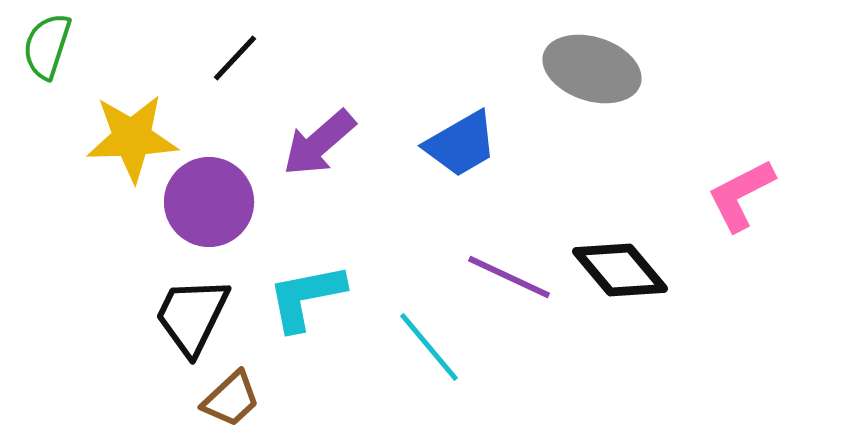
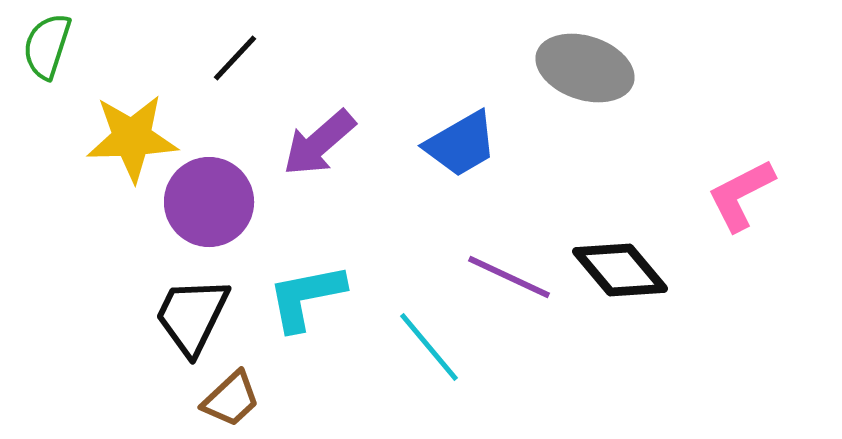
gray ellipse: moved 7 px left, 1 px up
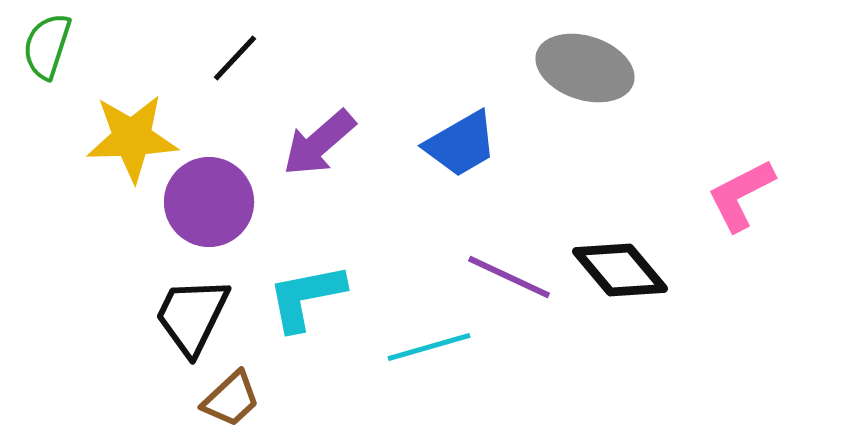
cyan line: rotated 66 degrees counterclockwise
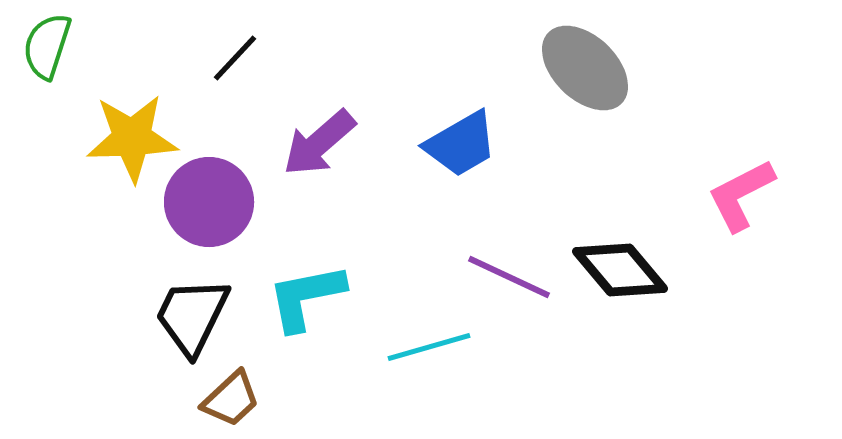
gray ellipse: rotated 26 degrees clockwise
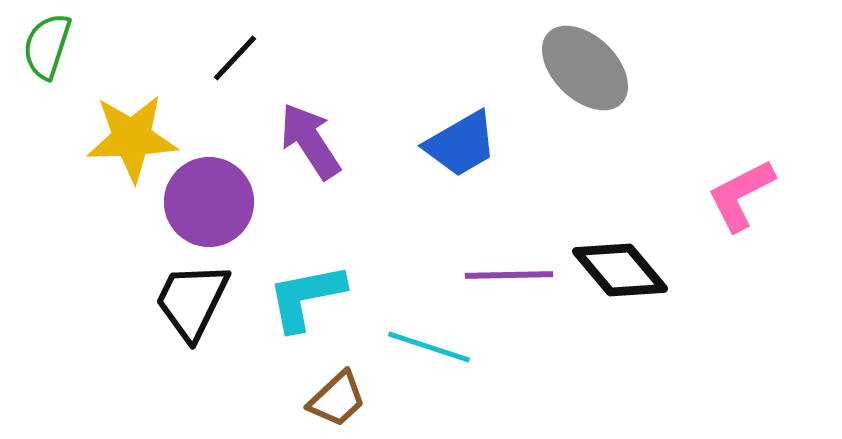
purple arrow: moved 9 px left, 2 px up; rotated 98 degrees clockwise
purple line: moved 2 px up; rotated 26 degrees counterclockwise
black trapezoid: moved 15 px up
cyan line: rotated 34 degrees clockwise
brown trapezoid: moved 106 px right
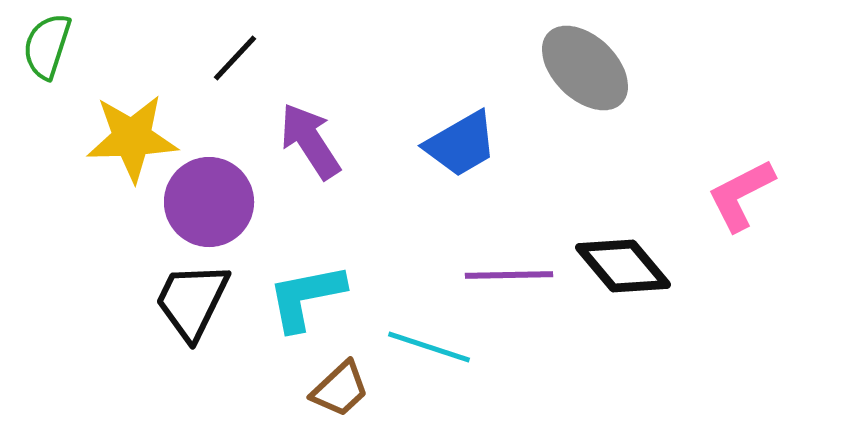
black diamond: moved 3 px right, 4 px up
brown trapezoid: moved 3 px right, 10 px up
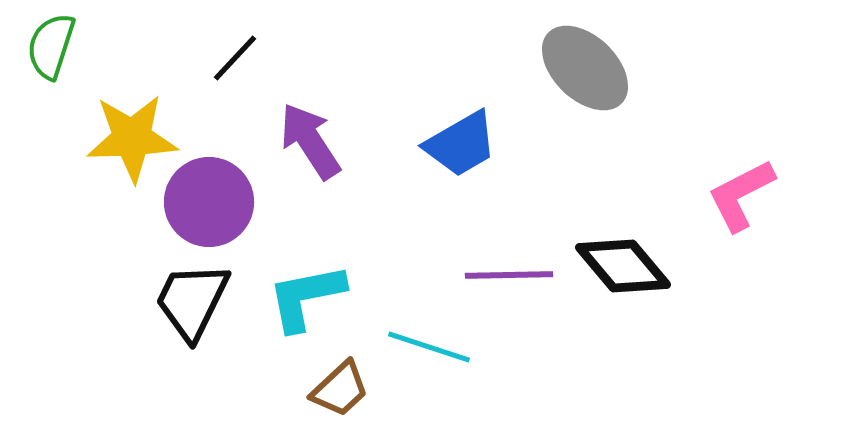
green semicircle: moved 4 px right
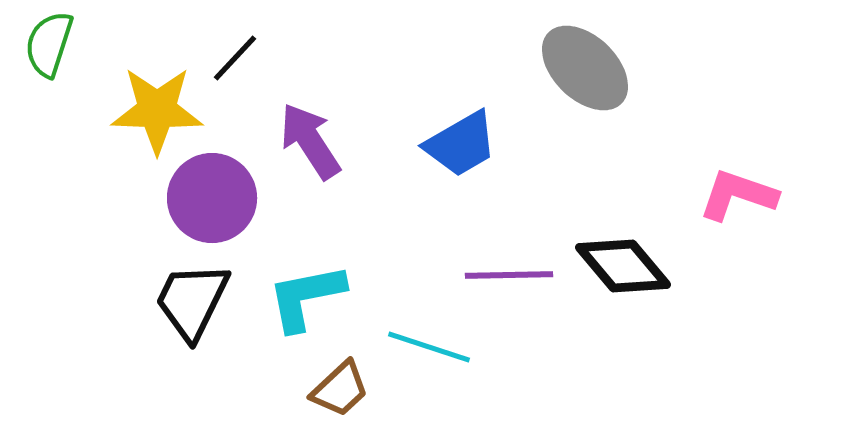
green semicircle: moved 2 px left, 2 px up
yellow star: moved 25 px right, 28 px up; rotated 4 degrees clockwise
pink L-shape: moved 3 px left; rotated 46 degrees clockwise
purple circle: moved 3 px right, 4 px up
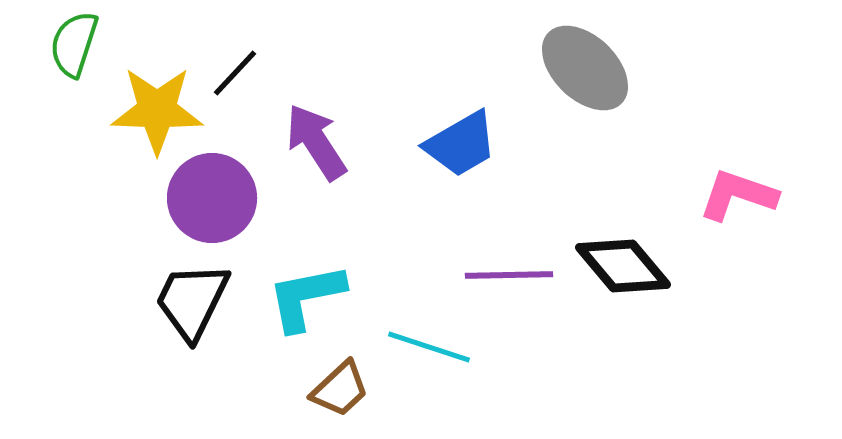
green semicircle: moved 25 px right
black line: moved 15 px down
purple arrow: moved 6 px right, 1 px down
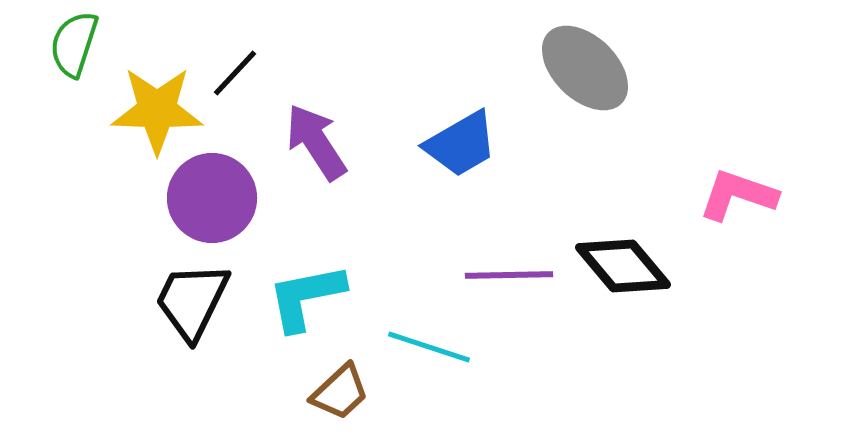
brown trapezoid: moved 3 px down
